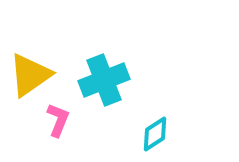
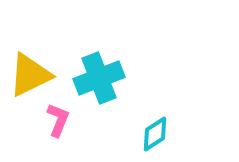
yellow triangle: rotated 9 degrees clockwise
cyan cross: moved 5 px left, 2 px up
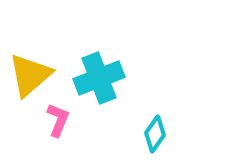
yellow triangle: rotated 15 degrees counterclockwise
cyan diamond: rotated 21 degrees counterclockwise
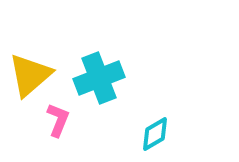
cyan diamond: rotated 24 degrees clockwise
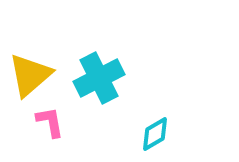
cyan cross: rotated 6 degrees counterclockwise
pink L-shape: moved 8 px left, 2 px down; rotated 32 degrees counterclockwise
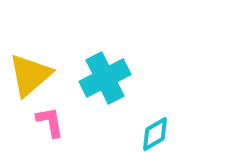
cyan cross: moved 6 px right
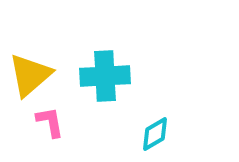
cyan cross: moved 2 px up; rotated 24 degrees clockwise
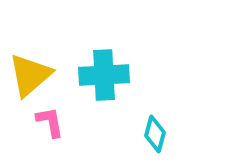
cyan cross: moved 1 px left, 1 px up
cyan diamond: rotated 45 degrees counterclockwise
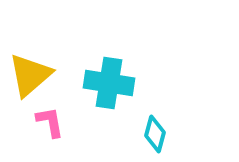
cyan cross: moved 5 px right, 8 px down; rotated 12 degrees clockwise
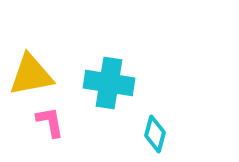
yellow triangle: moved 1 px right; rotated 30 degrees clockwise
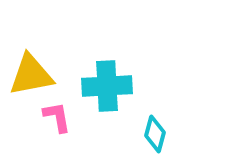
cyan cross: moved 2 px left, 3 px down; rotated 12 degrees counterclockwise
pink L-shape: moved 7 px right, 5 px up
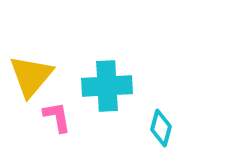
yellow triangle: moved 1 px down; rotated 39 degrees counterclockwise
cyan diamond: moved 6 px right, 6 px up
